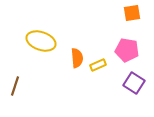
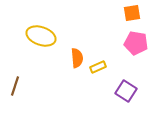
yellow ellipse: moved 5 px up
pink pentagon: moved 9 px right, 7 px up
yellow rectangle: moved 2 px down
purple square: moved 8 px left, 8 px down
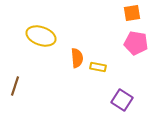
yellow rectangle: rotated 35 degrees clockwise
purple square: moved 4 px left, 9 px down
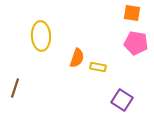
orange square: rotated 18 degrees clockwise
yellow ellipse: rotated 68 degrees clockwise
orange semicircle: rotated 24 degrees clockwise
brown line: moved 2 px down
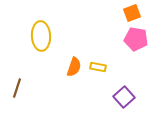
orange square: rotated 30 degrees counterclockwise
pink pentagon: moved 4 px up
orange semicircle: moved 3 px left, 9 px down
brown line: moved 2 px right
purple square: moved 2 px right, 3 px up; rotated 15 degrees clockwise
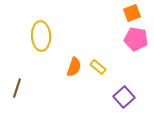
yellow rectangle: rotated 28 degrees clockwise
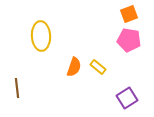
orange square: moved 3 px left, 1 px down
pink pentagon: moved 7 px left, 1 px down
brown line: rotated 24 degrees counterclockwise
purple square: moved 3 px right, 1 px down; rotated 10 degrees clockwise
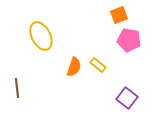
orange square: moved 10 px left, 1 px down
yellow ellipse: rotated 24 degrees counterclockwise
yellow rectangle: moved 2 px up
purple square: rotated 20 degrees counterclockwise
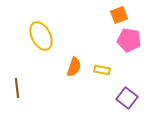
yellow rectangle: moved 4 px right, 5 px down; rotated 28 degrees counterclockwise
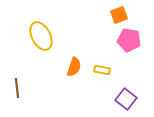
purple square: moved 1 px left, 1 px down
